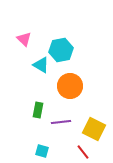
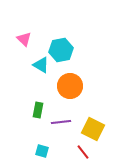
yellow square: moved 1 px left
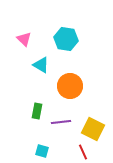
cyan hexagon: moved 5 px right, 11 px up; rotated 20 degrees clockwise
green rectangle: moved 1 px left, 1 px down
red line: rotated 14 degrees clockwise
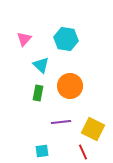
pink triangle: rotated 28 degrees clockwise
cyan triangle: rotated 12 degrees clockwise
green rectangle: moved 1 px right, 18 px up
cyan square: rotated 24 degrees counterclockwise
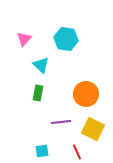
orange circle: moved 16 px right, 8 px down
red line: moved 6 px left
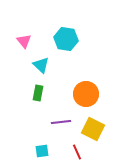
pink triangle: moved 2 px down; rotated 21 degrees counterclockwise
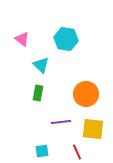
pink triangle: moved 2 px left, 2 px up; rotated 14 degrees counterclockwise
yellow square: rotated 20 degrees counterclockwise
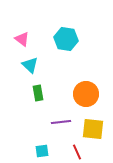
cyan triangle: moved 11 px left
green rectangle: rotated 21 degrees counterclockwise
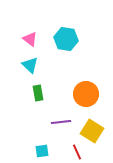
pink triangle: moved 8 px right
yellow square: moved 1 px left, 2 px down; rotated 25 degrees clockwise
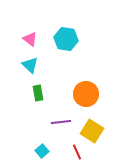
cyan square: rotated 32 degrees counterclockwise
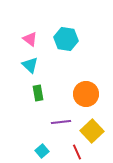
yellow square: rotated 15 degrees clockwise
